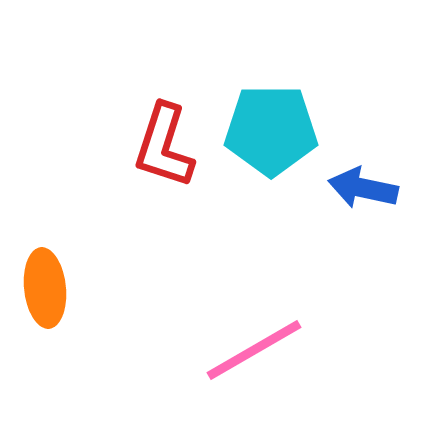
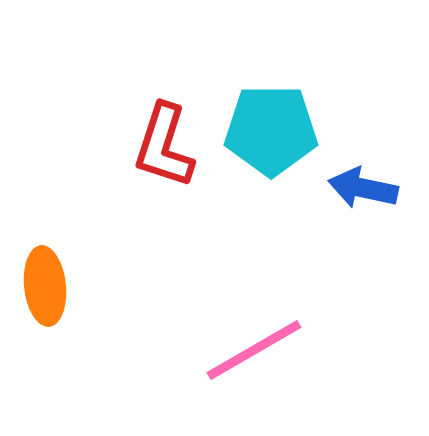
orange ellipse: moved 2 px up
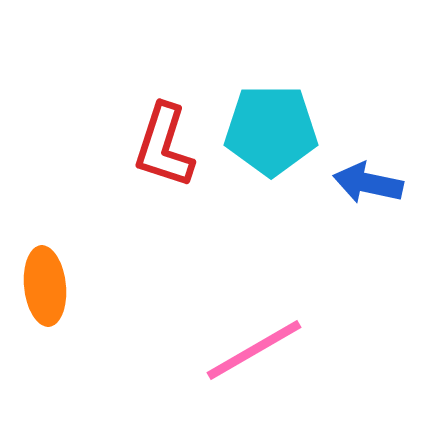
blue arrow: moved 5 px right, 5 px up
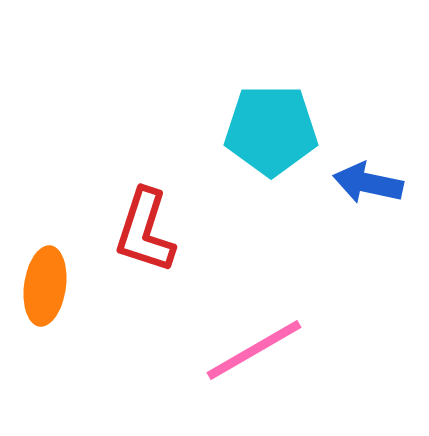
red L-shape: moved 19 px left, 85 px down
orange ellipse: rotated 14 degrees clockwise
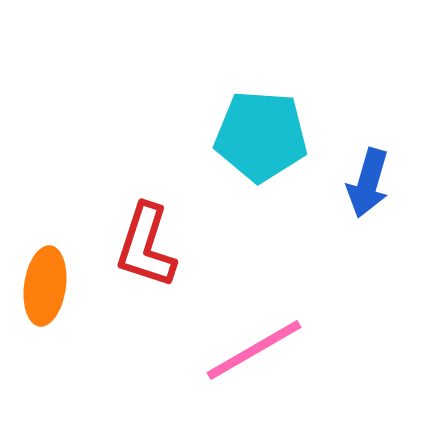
cyan pentagon: moved 10 px left, 6 px down; rotated 4 degrees clockwise
blue arrow: rotated 86 degrees counterclockwise
red L-shape: moved 1 px right, 15 px down
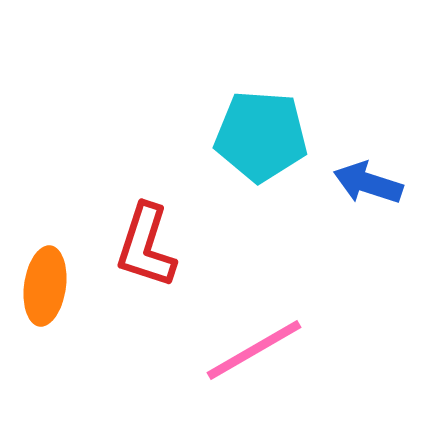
blue arrow: rotated 92 degrees clockwise
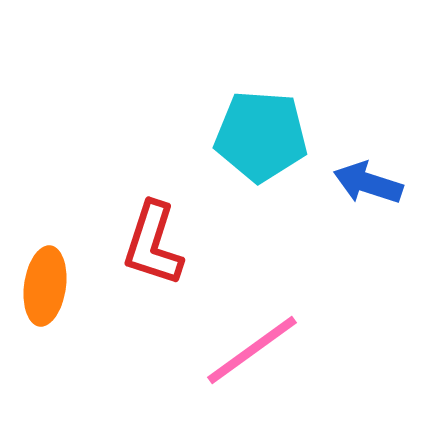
red L-shape: moved 7 px right, 2 px up
pink line: moved 2 px left; rotated 6 degrees counterclockwise
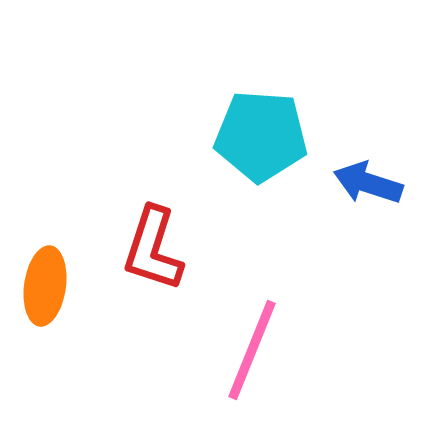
red L-shape: moved 5 px down
pink line: rotated 32 degrees counterclockwise
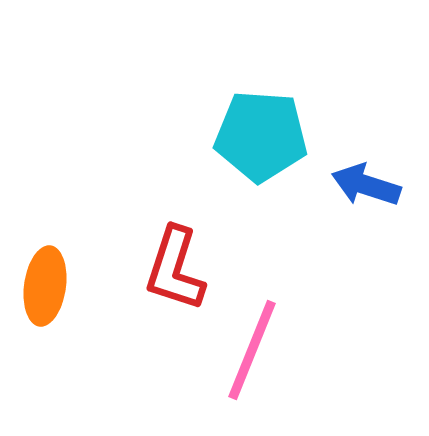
blue arrow: moved 2 px left, 2 px down
red L-shape: moved 22 px right, 20 px down
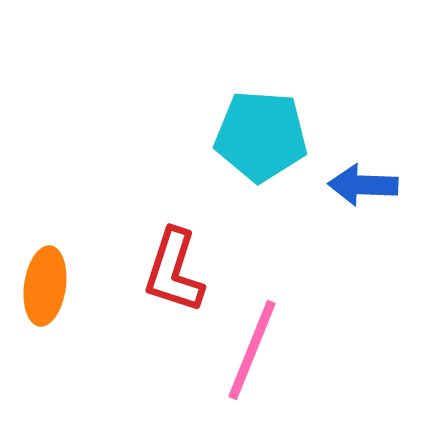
blue arrow: moved 3 px left; rotated 16 degrees counterclockwise
red L-shape: moved 1 px left, 2 px down
